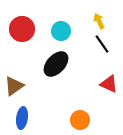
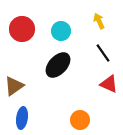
black line: moved 1 px right, 9 px down
black ellipse: moved 2 px right, 1 px down
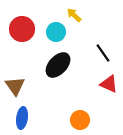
yellow arrow: moved 25 px left, 6 px up; rotated 21 degrees counterclockwise
cyan circle: moved 5 px left, 1 px down
brown triangle: moved 1 px right; rotated 30 degrees counterclockwise
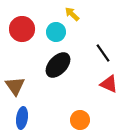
yellow arrow: moved 2 px left, 1 px up
